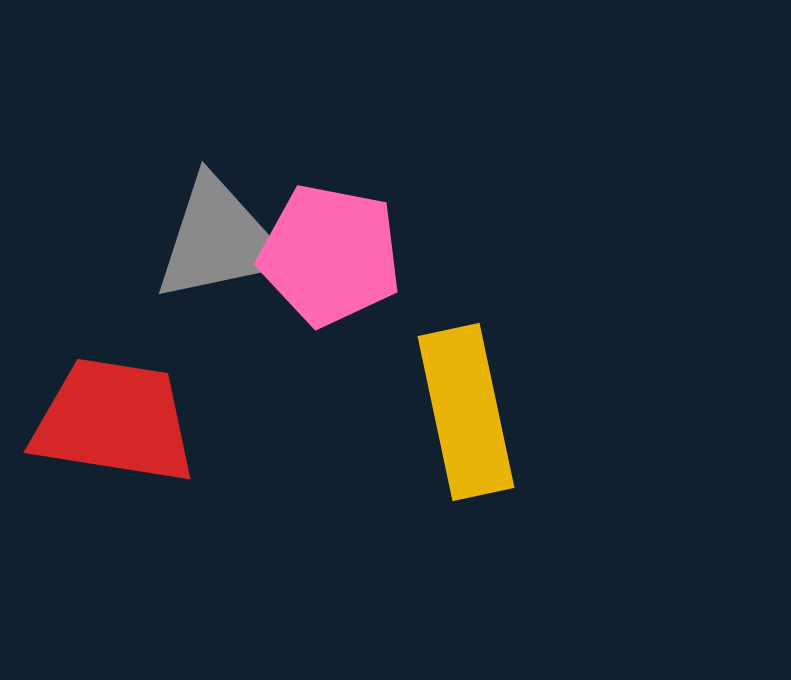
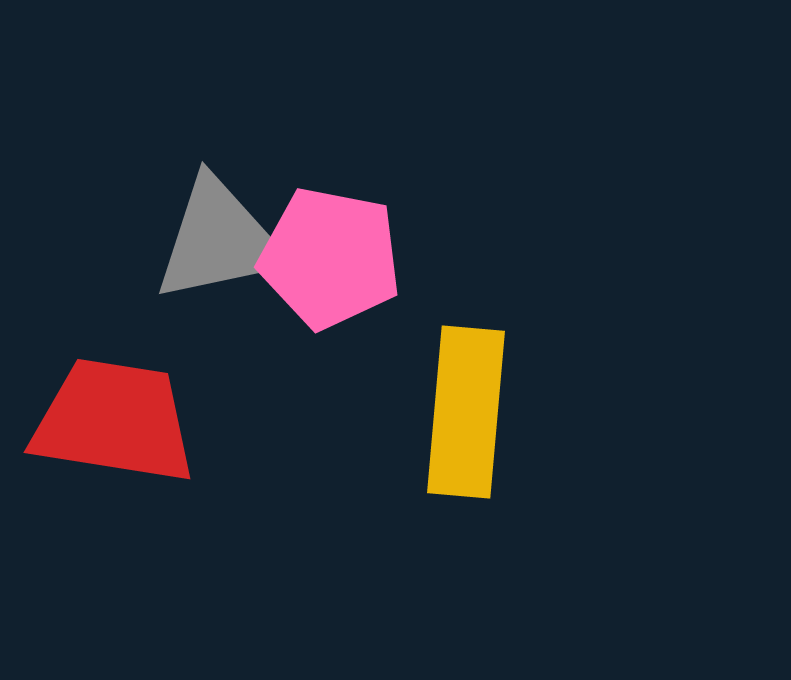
pink pentagon: moved 3 px down
yellow rectangle: rotated 17 degrees clockwise
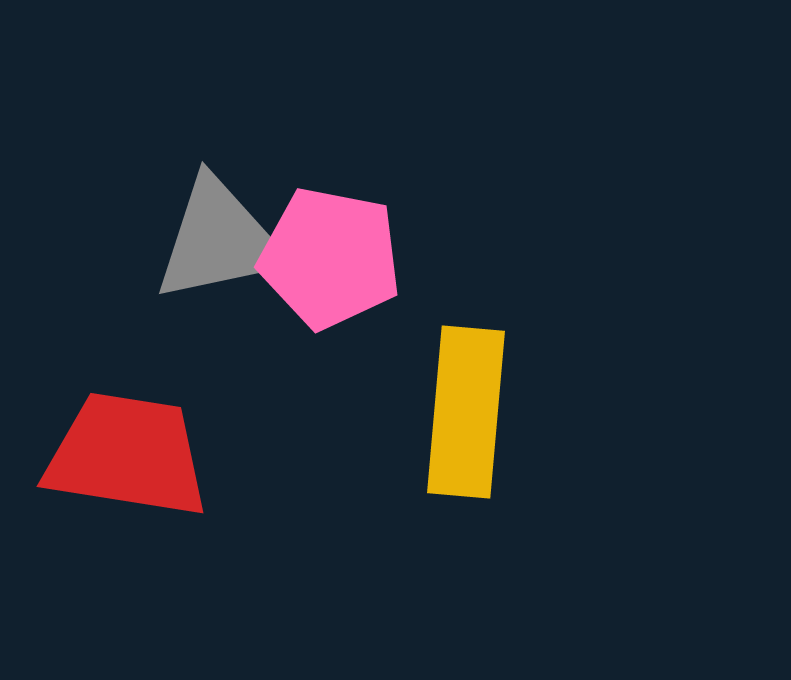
red trapezoid: moved 13 px right, 34 px down
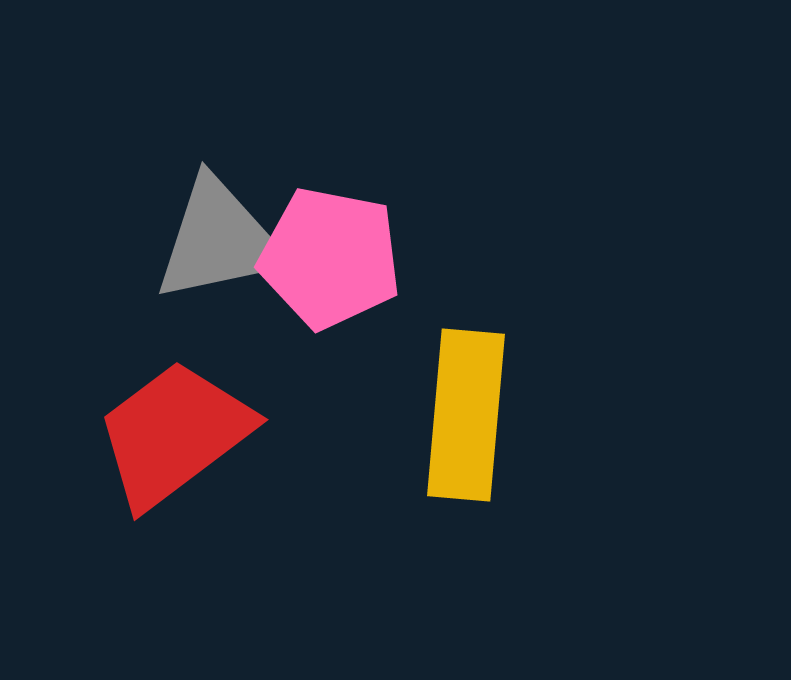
yellow rectangle: moved 3 px down
red trapezoid: moved 47 px right, 21 px up; rotated 46 degrees counterclockwise
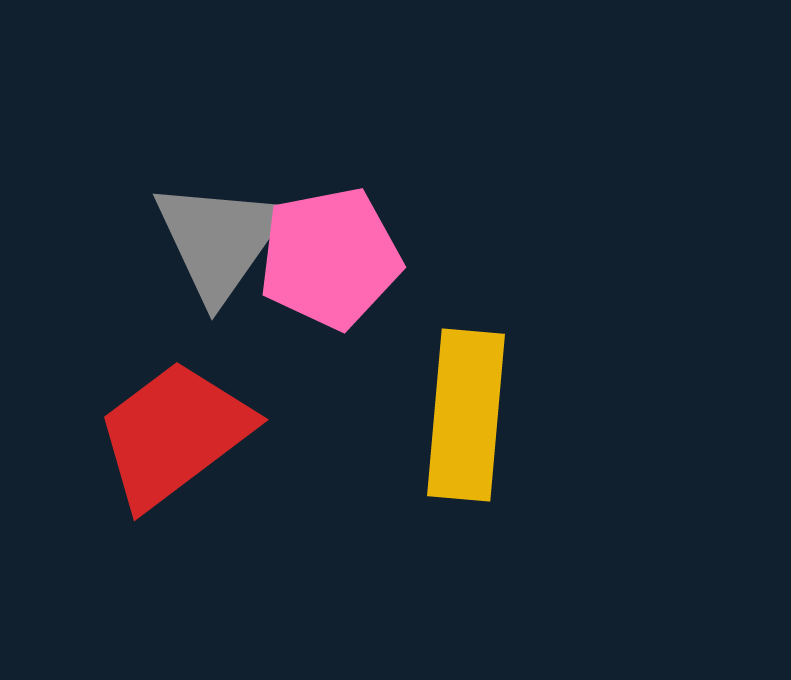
gray triangle: rotated 43 degrees counterclockwise
pink pentagon: rotated 22 degrees counterclockwise
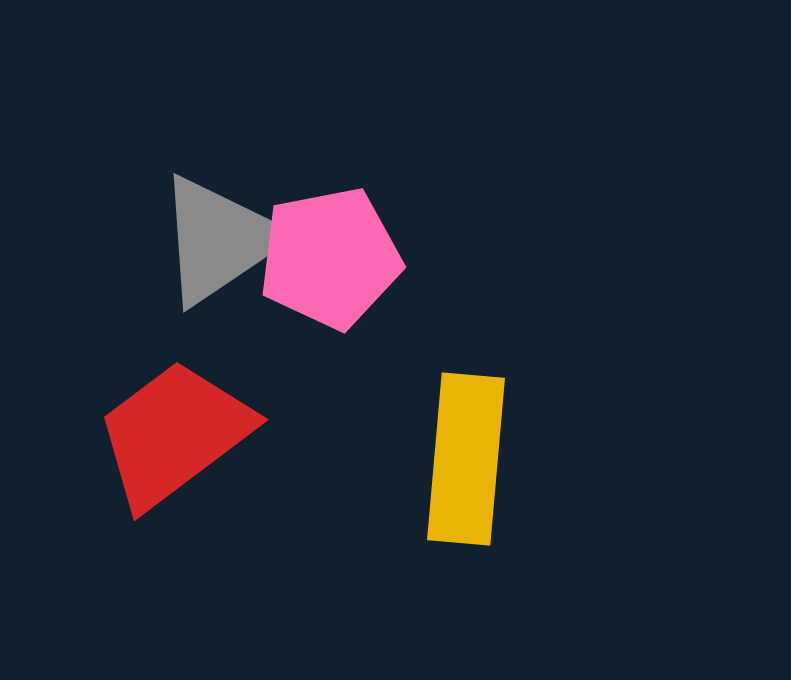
gray triangle: rotated 21 degrees clockwise
yellow rectangle: moved 44 px down
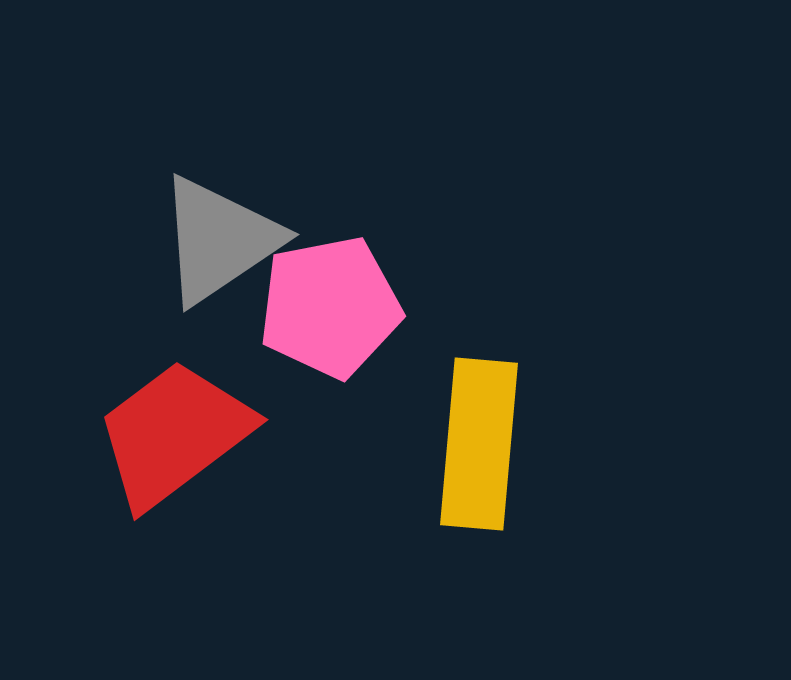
pink pentagon: moved 49 px down
yellow rectangle: moved 13 px right, 15 px up
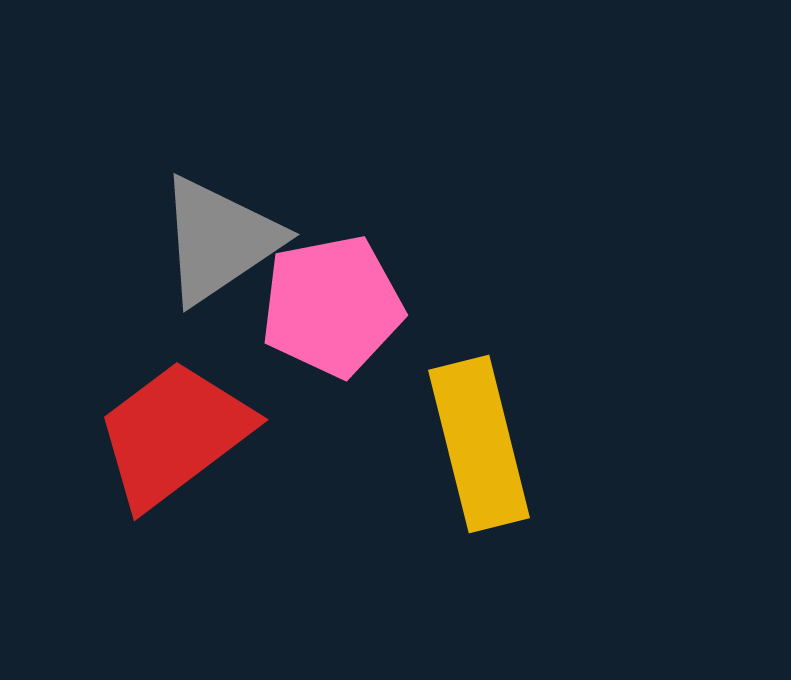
pink pentagon: moved 2 px right, 1 px up
yellow rectangle: rotated 19 degrees counterclockwise
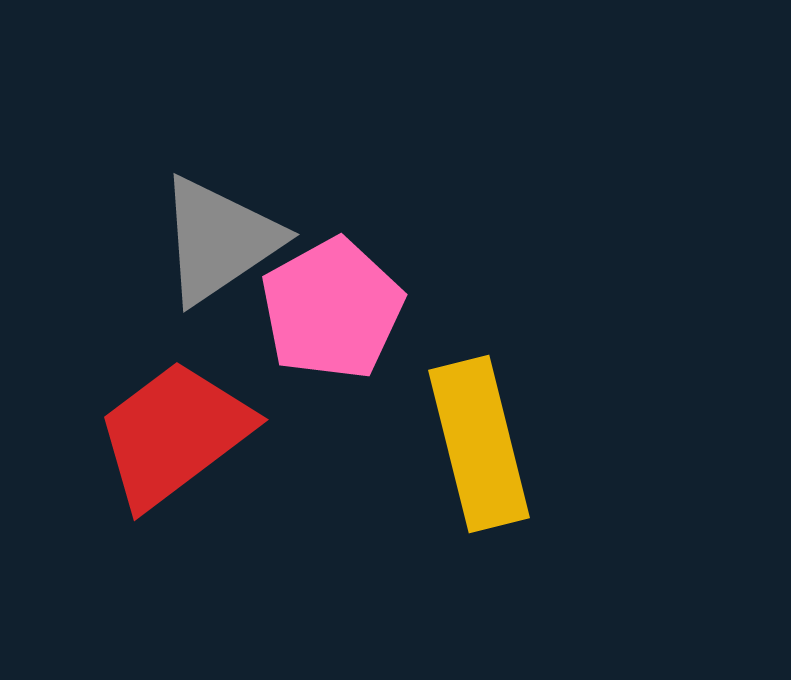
pink pentagon: moved 3 px down; rotated 18 degrees counterclockwise
